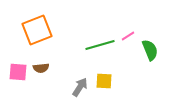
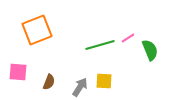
pink line: moved 2 px down
brown semicircle: moved 8 px right, 14 px down; rotated 63 degrees counterclockwise
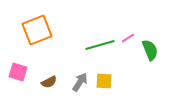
pink square: rotated 12 degrees clockwise
brown semicircle: rotated 42 degrees clockwise
gray arrow: moved 5 px up
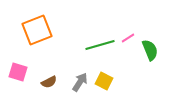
yellow square: rotated 24 degrees clockwise
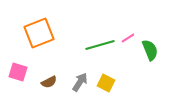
orange square: moved 2 px right, 3 px down
yellow square: moved 2 px right, 2 px down
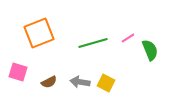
green line: moved 7 px left, 2 px up
gray arrow: rotated 114 degrees counterclockwise
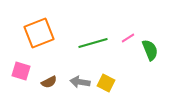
pink square: moved 3 px right, 1 px up
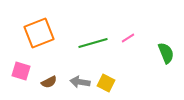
green semicircle: moved 16 px right, 3 px down
